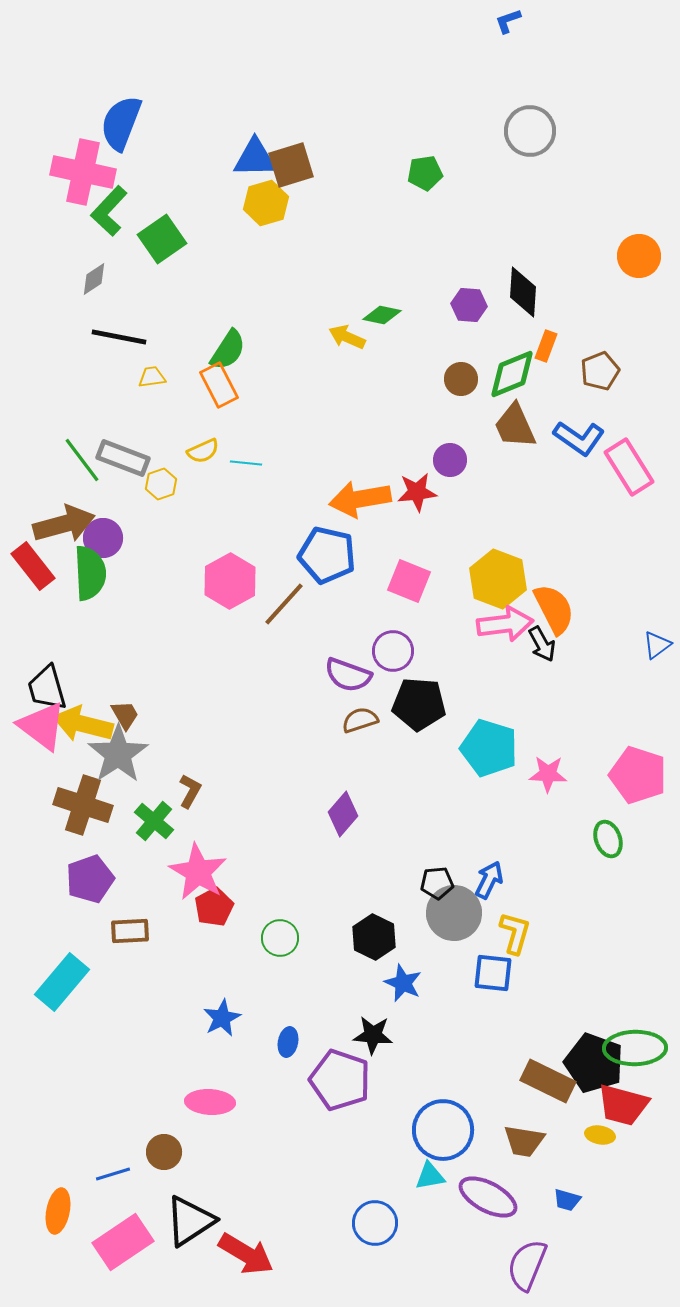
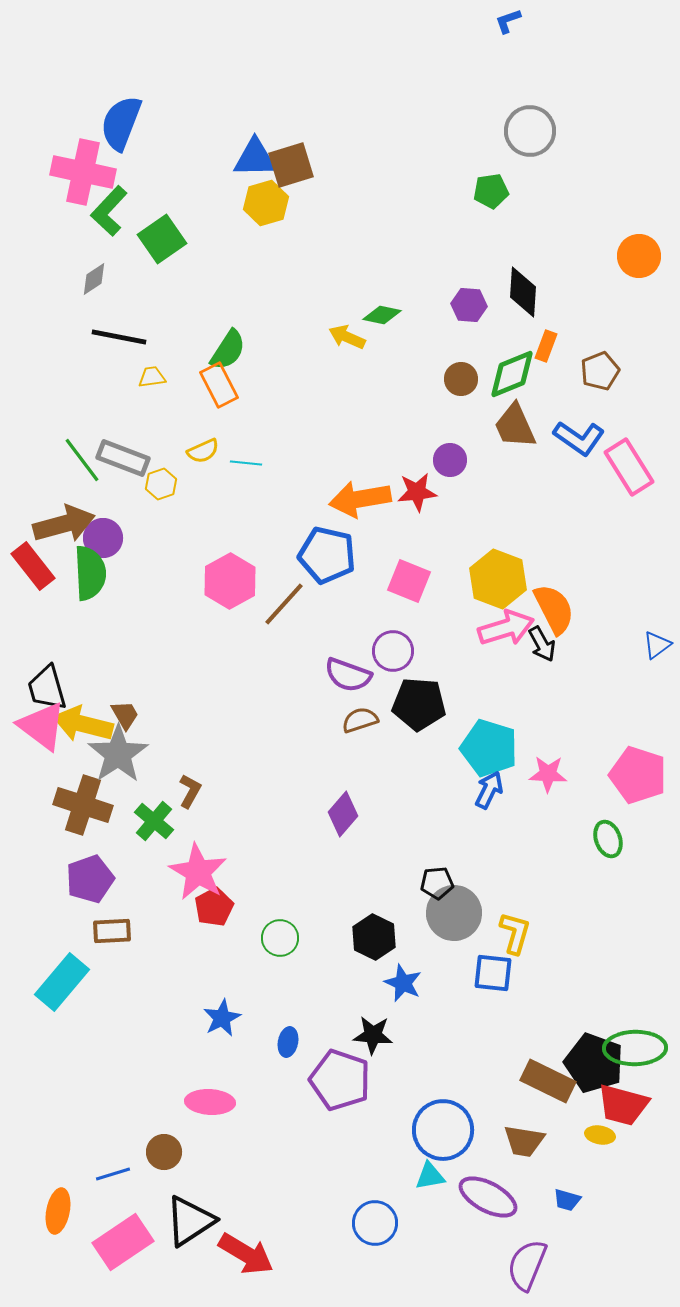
green pentagon at (425, 173): moved 66 px right, 18 px down
pink arrow at (505, 624): moved 1 px right, 4 px down; rotated 10 degrees counterclockwise
blue arrow at (489, 880): moved 90 px up
brown rectangle at (130, 931): moved 18 px left
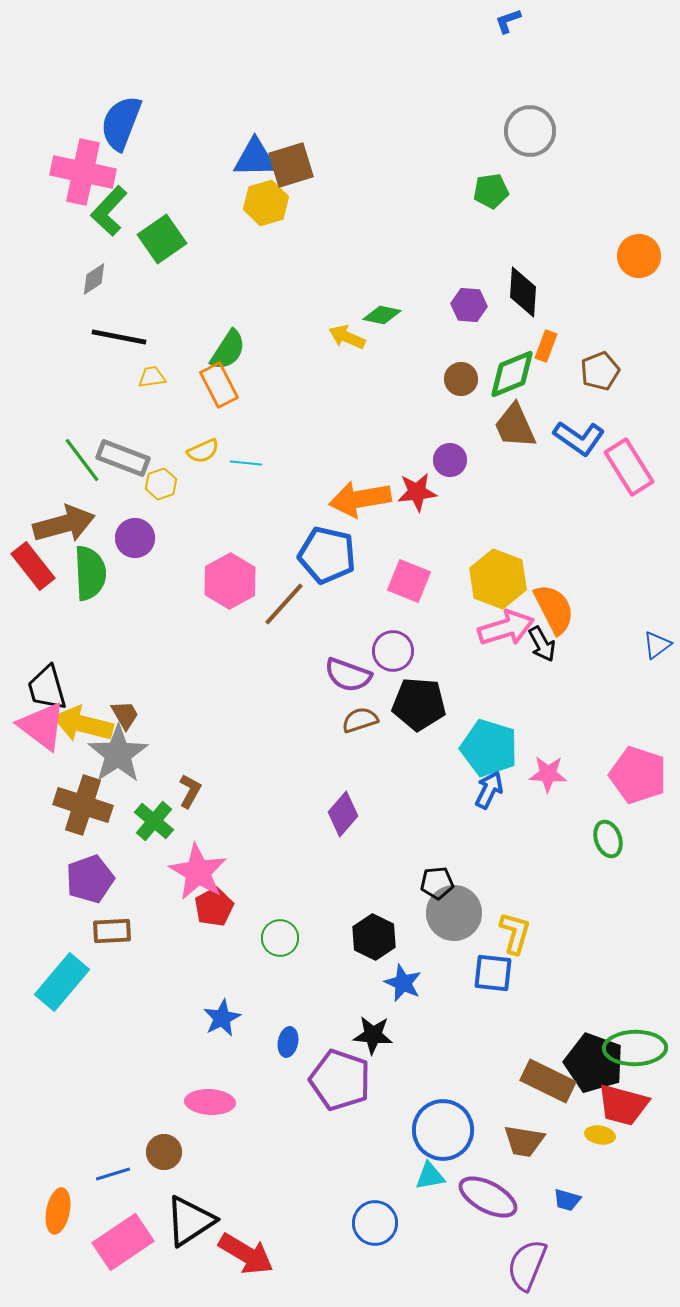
purple circle at (103, 538): moved 32 px right
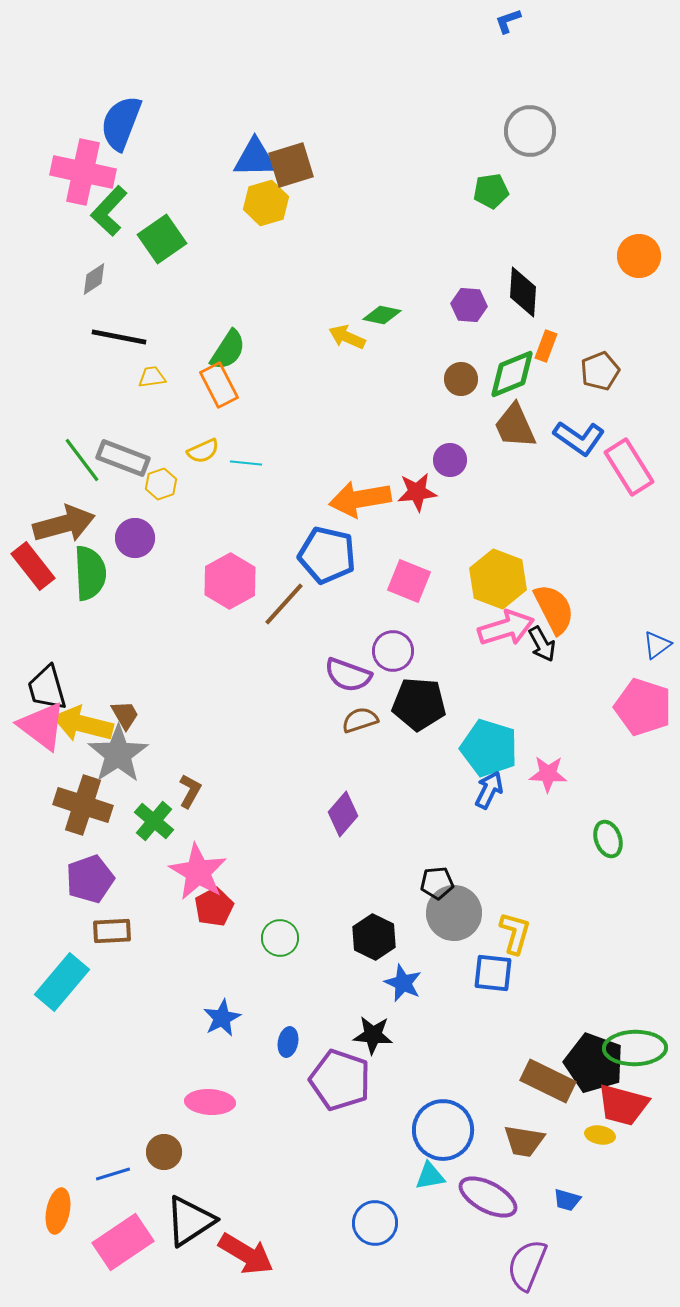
pink pentagon at (638, 775): moved 5 px right, 68 px up
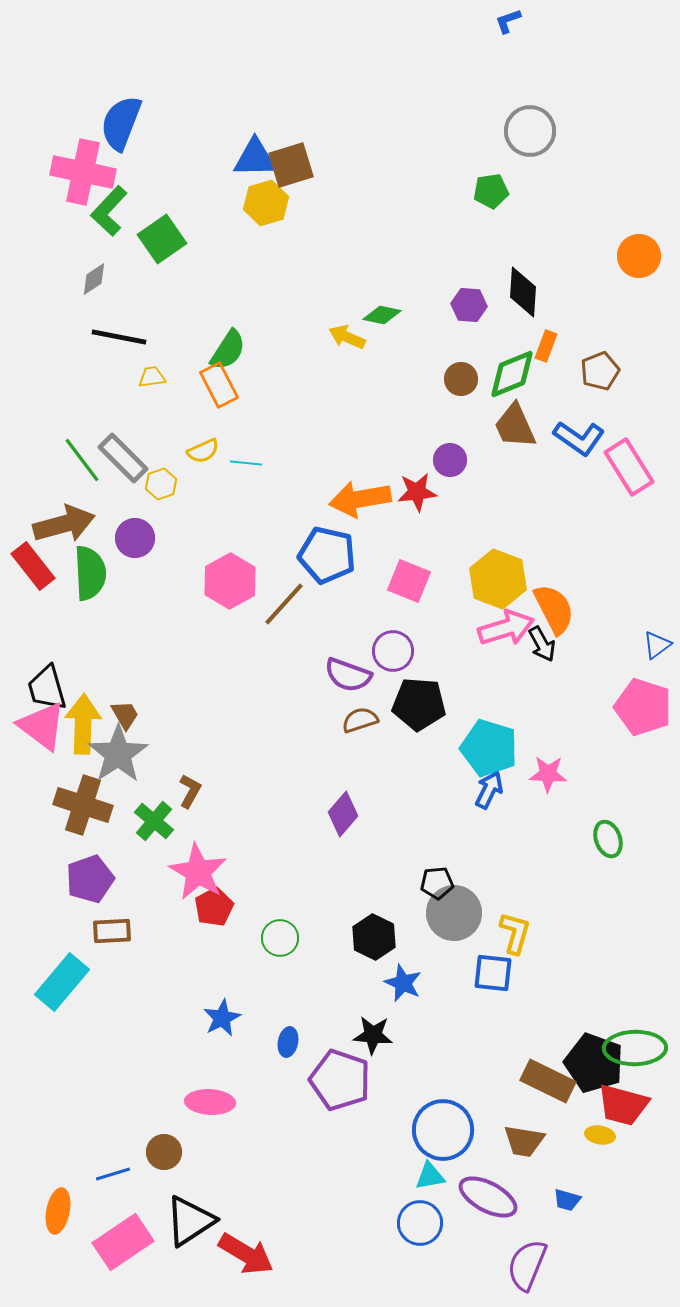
gray rectangle at (123, 458): rotated 24 degrees clockwise
yellow arrow at (83, 724): rotated 78 degrees clockwise
blue circle at (375, 1223): moved 45 px right
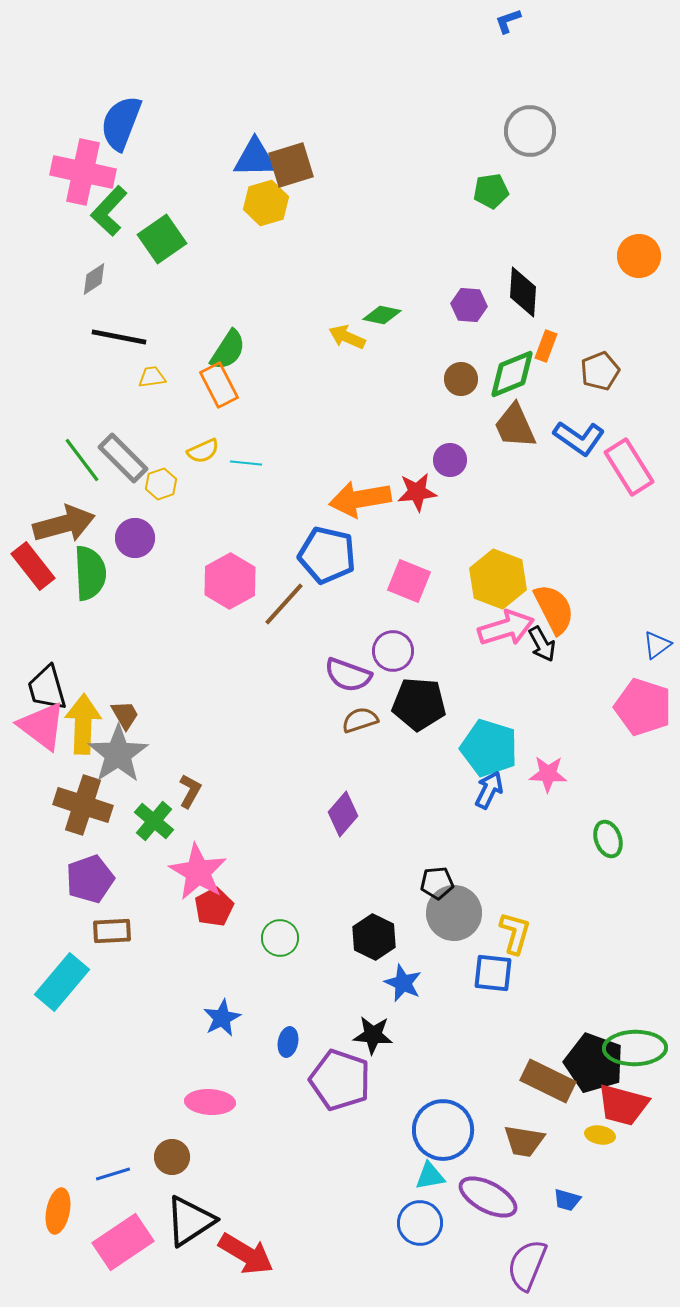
brown circle at (164, 1152): moved 8 px right, 5 px down
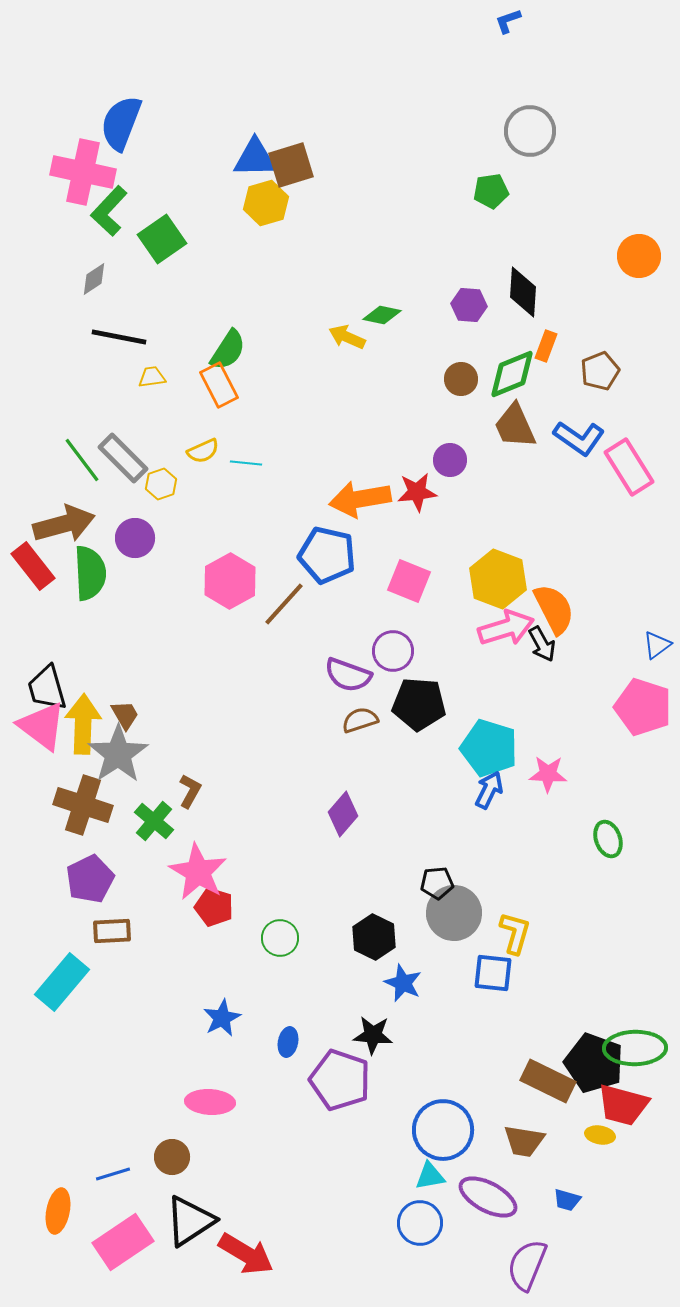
purple pentagon at (90, 879): rotated 6 degrees counterclockwise
red pentagon at (214, 907): rotated 27 degrees counterclockwise
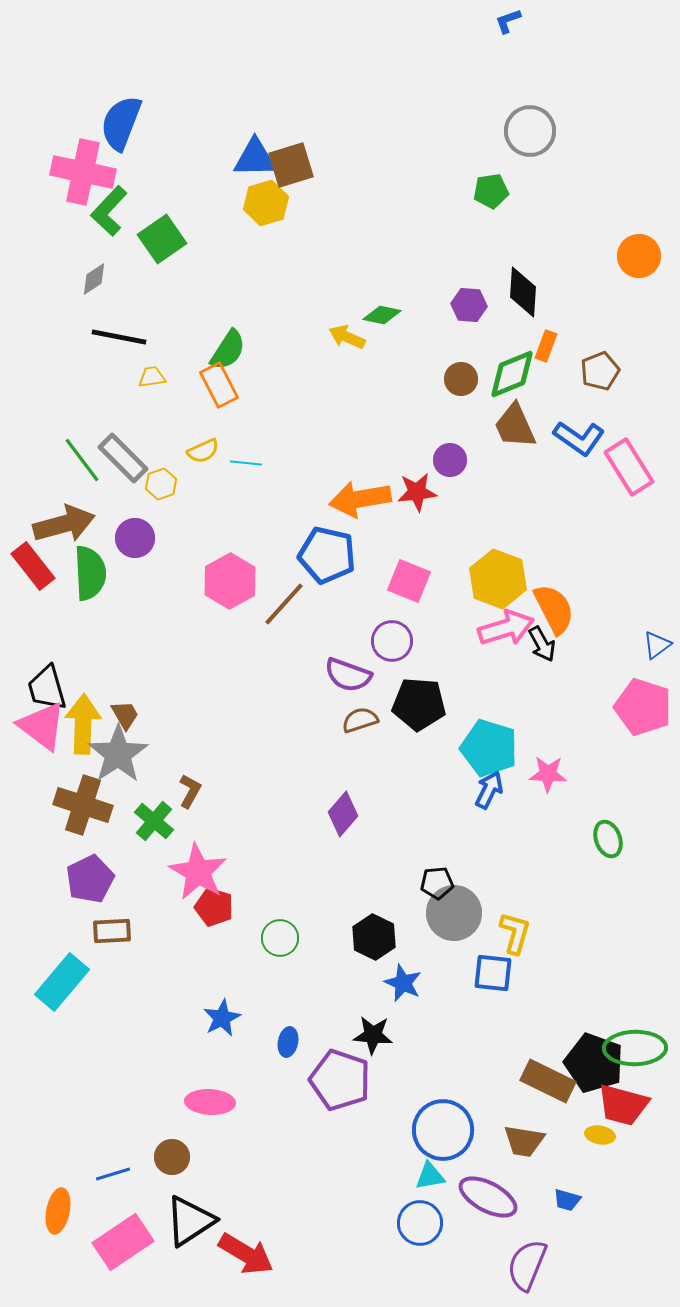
purple circle at (393, 651): moved 1 px left, 10 px up
